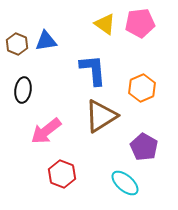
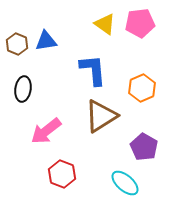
black ellipse: moved 1 px up
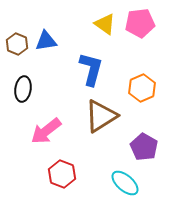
blue L-shape: moved 2 px left, 1 px up; rotated 20 degrees clockwise
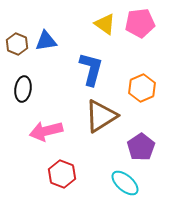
pink arrow: rotated 24 degrees clockwise
purple pentagon: moved 3 px left; rotated 8 degrees clockwise
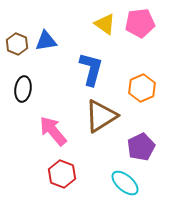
pink arrow: moved 7 px right; rotated 64 degrees clockwise
purple pentagon: rotated 8 degrees clockwise
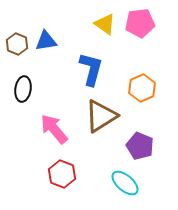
pink arrow: moved 1 px right, 2 px up
purple pentagon: moved 1 px left, 1 px up; rotated 24 degrees counterclockwise
